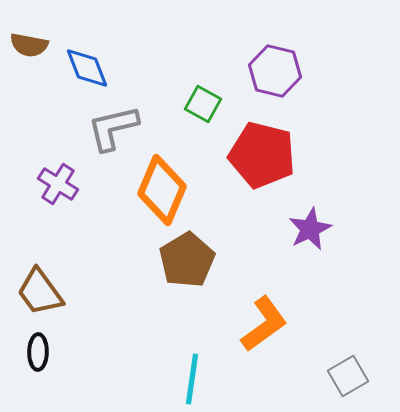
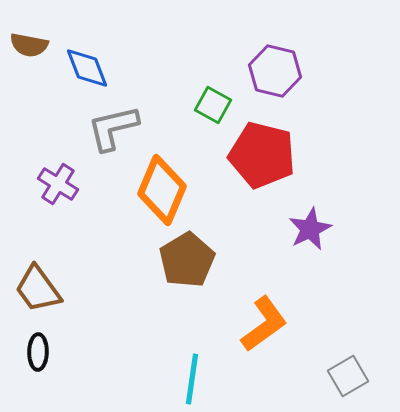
green square: moved 10 px right, 1 px down
brown trapezoid: moved 2 px left, 3 px up
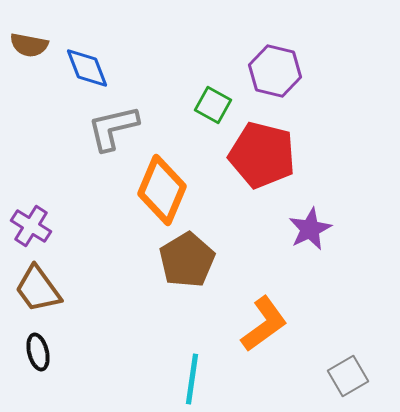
purple cross: moved 27 px left, 42 px down
black ellipse: rotated 15 degrees counterclockwise
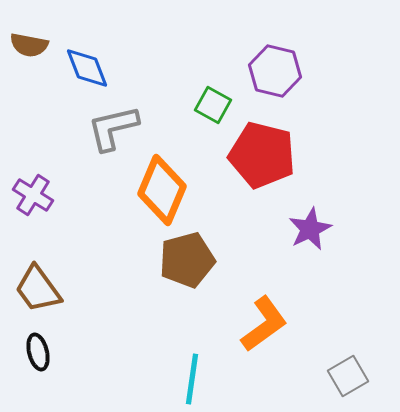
purple cross: moved 2 px right, 31 px up
brown pentagon: rotated 16 degrees clockwise
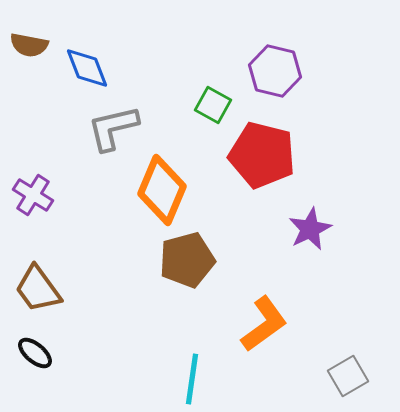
black ellipse: moved 3 px left, 1 px down; rotated 36 degrees counterclockwise
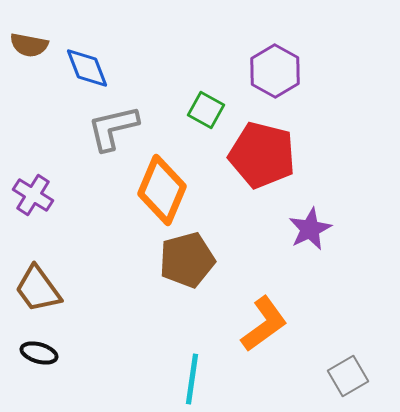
purple hexagon: rotated 15 degrees clockwise
green square: moved 7 px left, 5 px down
black ellipse: moved 4 px right; rotated 24 degrees counterclockwise
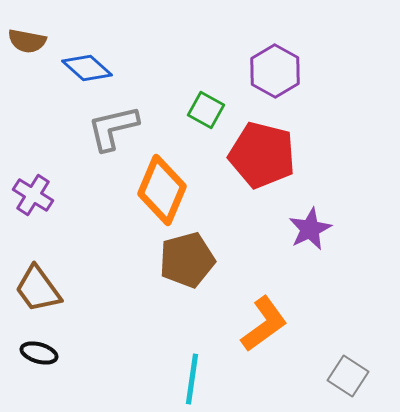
brown semicircle: moved 2 px left, 4 px up
blue diamond: rotated 27 degrees counterclockwise
gray square: rotated 27 degrees counterclockwise
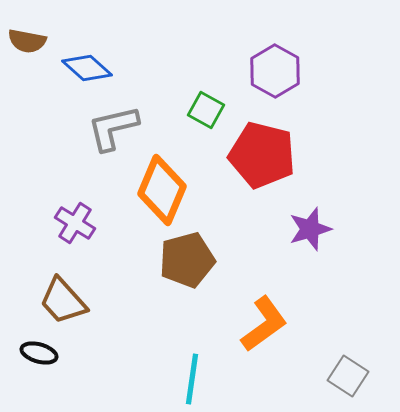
purple cross: moved 42 px right, 28 px down
purple star: rotated 9 degrees clockwise
brown trapezoid: moved 25 px right, 12 px down; rotated 6 degrees counterclockwise
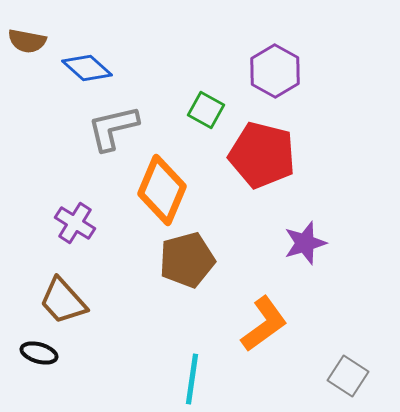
purple star: moved 5 px left, 14 px down
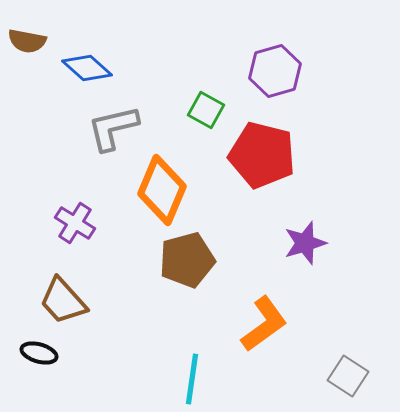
purple hexagon: rotated 15 degrees clockwise
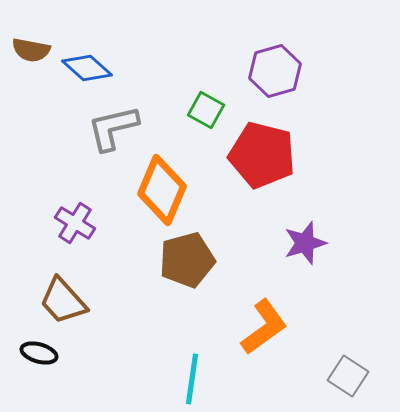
brown semicircle: moved 4 px right, 9 px down
orange L-shape: moved 3 px down
